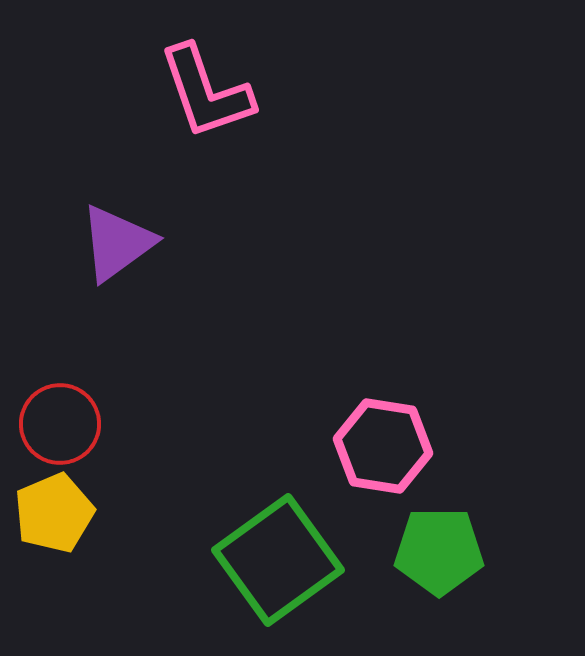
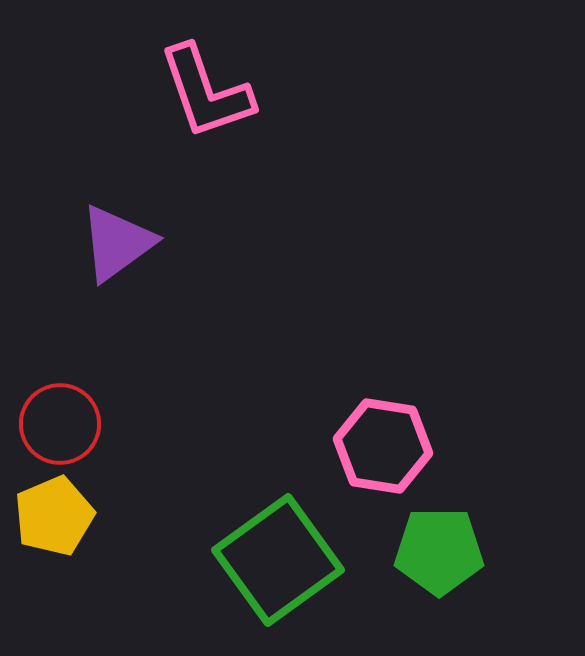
yellow pentagon: moved 3 px down
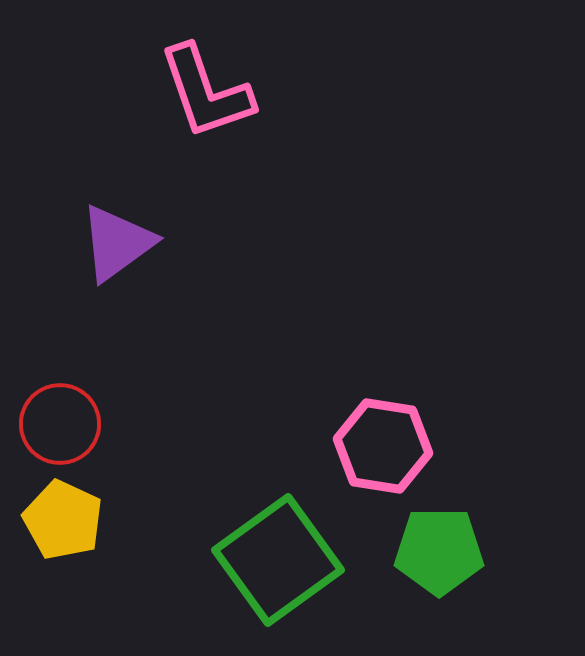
yellow pentagon: moved 9 px right, 4 px down; rotated 24 degrees counterclockwise
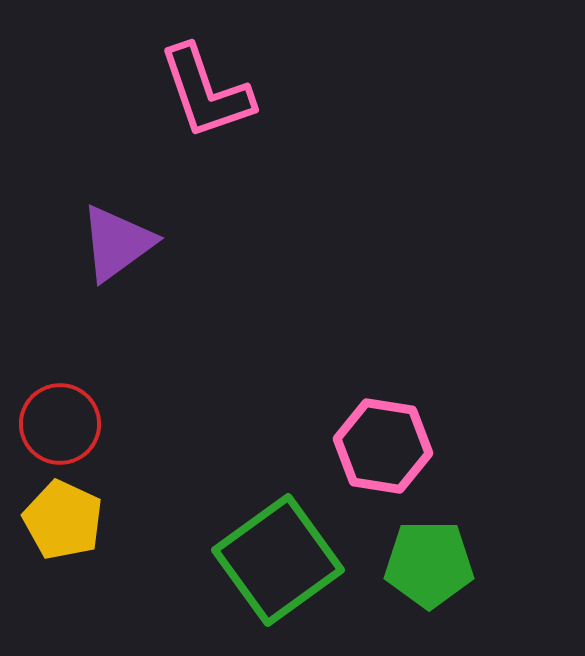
green pentagon: moved 10 px left, 13 px down
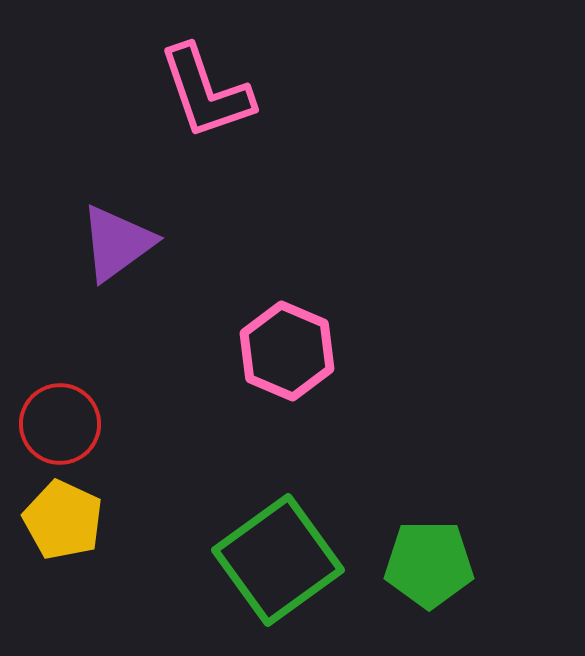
pink hexagon: moved 96 px left, 95 px up; rotated 14 degrees clockwise
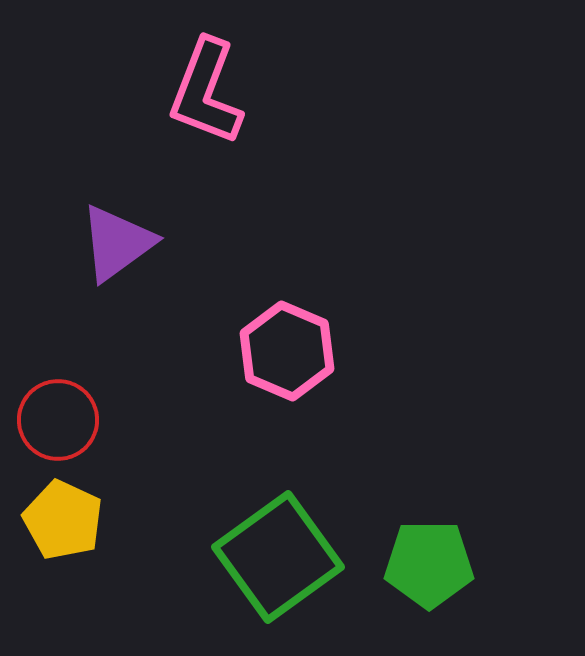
pink L-shape: rotated 40 degrees clockwise
red circle: moved 2 px left, 4 px up
green square: moved 3 px up
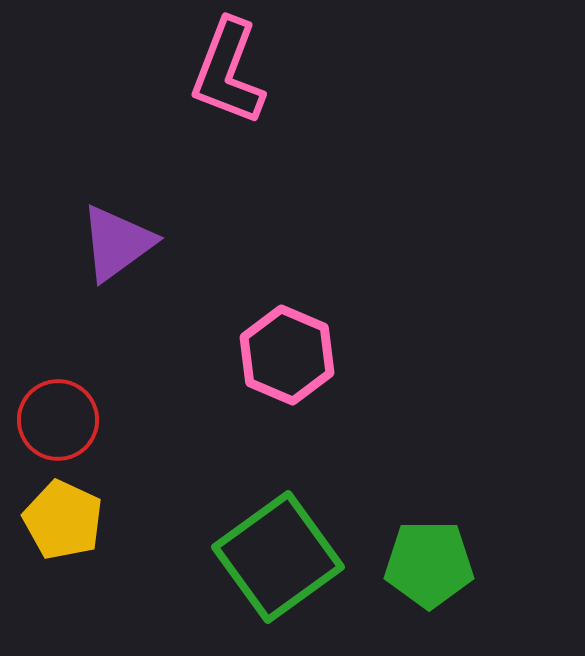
pink L-shape: moved 22 px right, 20 px up
pink hexagon: moved 4 px down
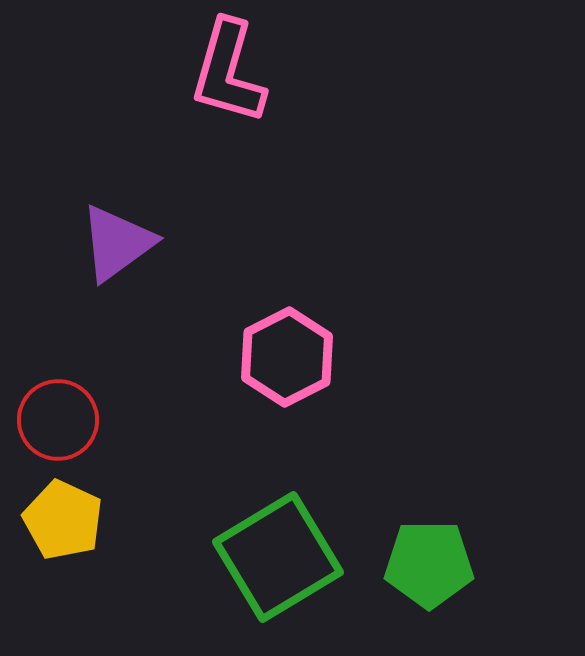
pink L-shape: rotated 5 degrees counterclockwise
pink hexagon: moved 2 px down; rotated 10 degrees clockwise
green square: rotated 5 degrees clockwise
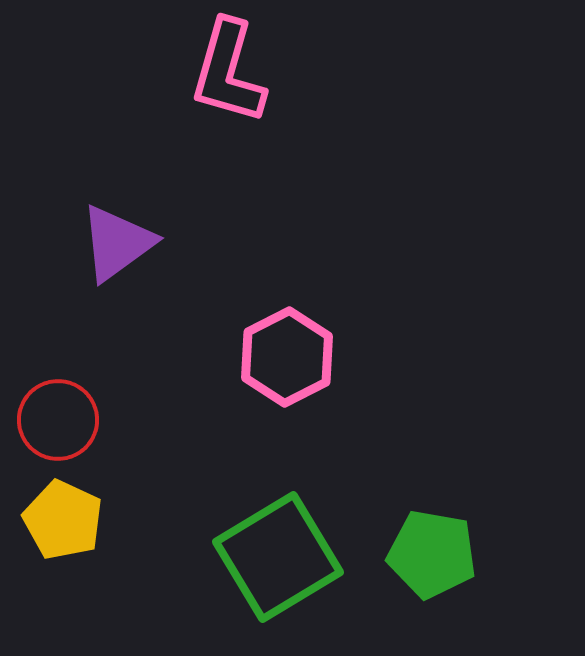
green pentagon: moved 3 px right, 10 px up; rotated 10 degrees clockwise
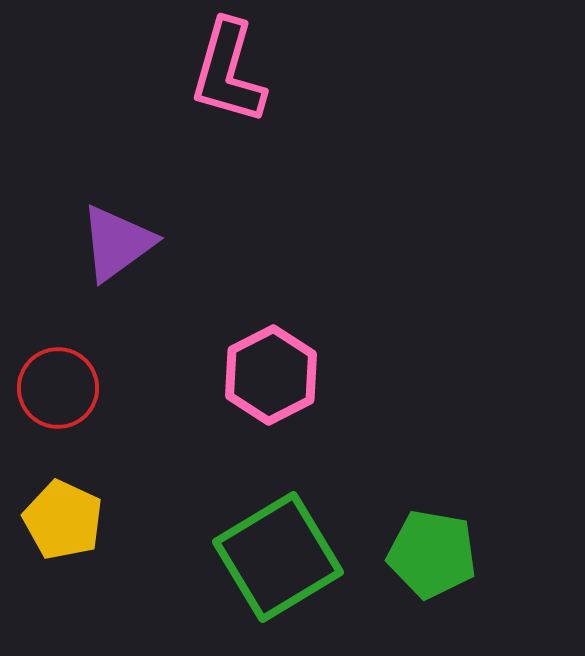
pink hexagon: moved 16 px left, 18 px down
red circle: moved 32 px up
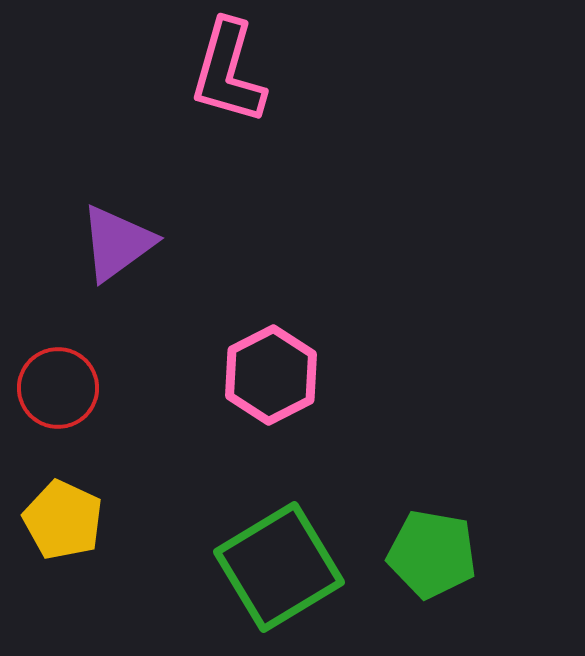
green square: moved 1 px right, 10 px down
